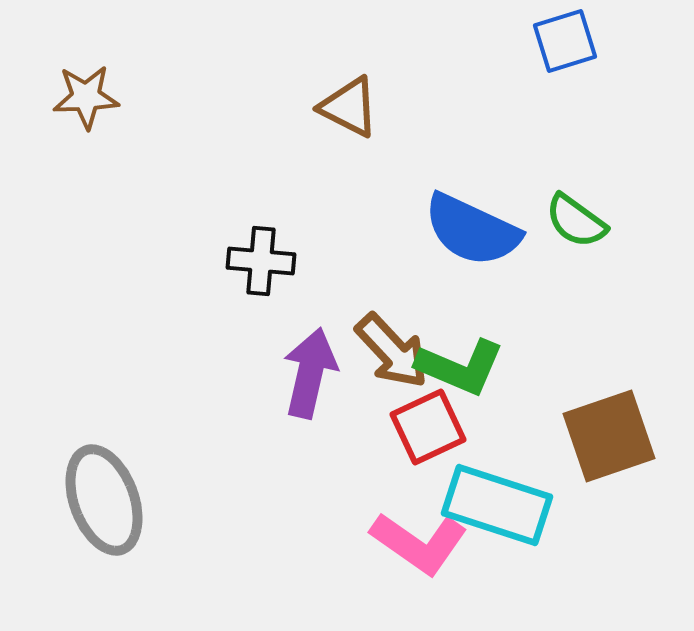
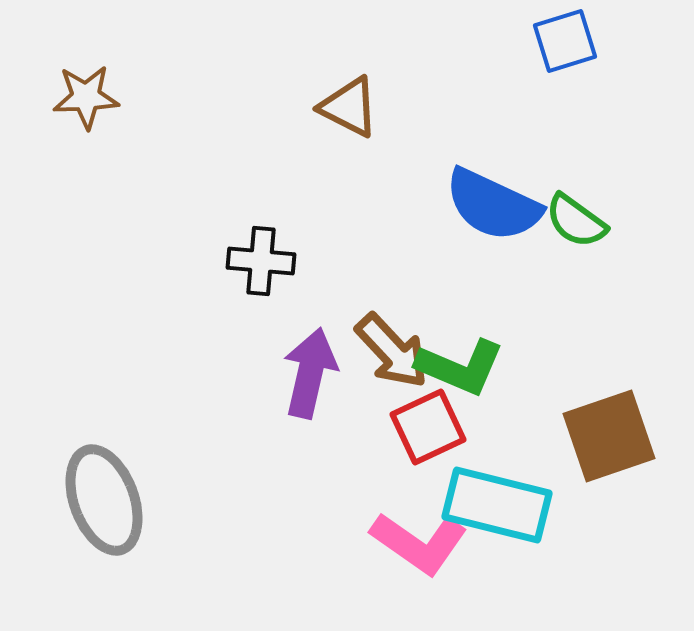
blue semicircle: moved 21 px right, 25 px up
cyan rectangle: rotated 4 degrees counterclockwise
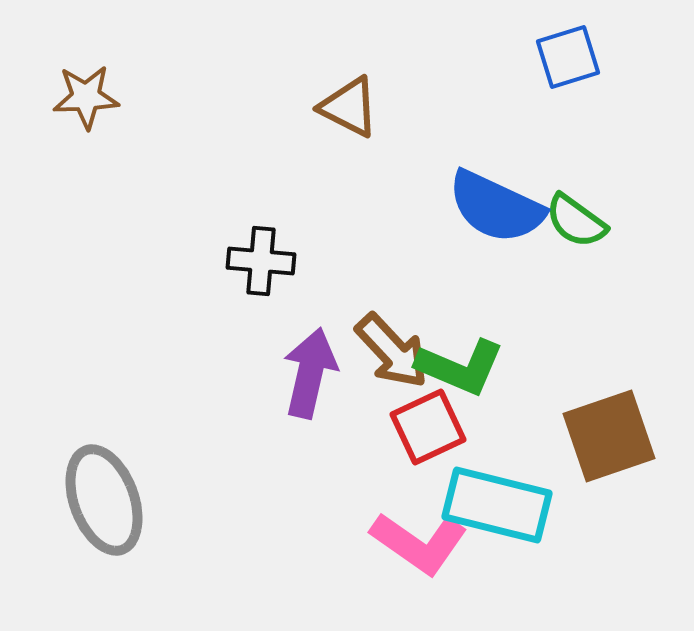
blue square: moved 3 px right, 16 px down
blue semicircle: moved 3 px right, 2 px down
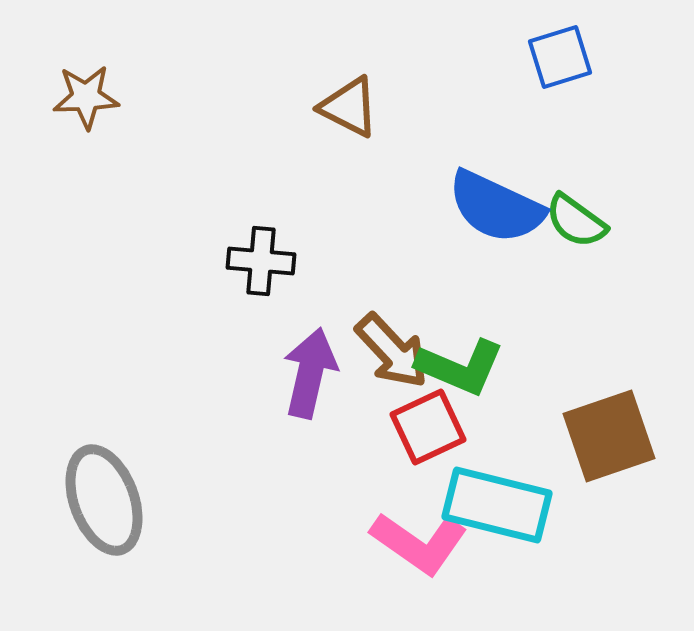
blue square: moved 8 px left
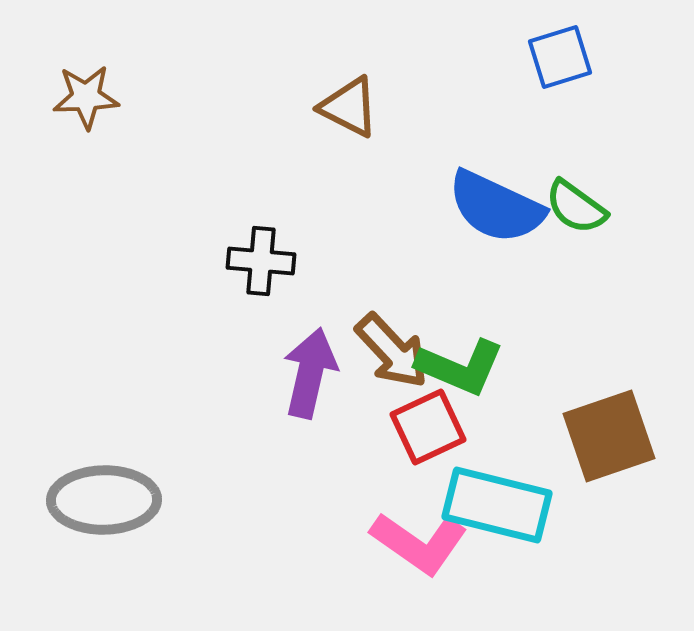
green semicircle: moved 14 px up
gray ellipse: rotated 71 degrees counterclockwise
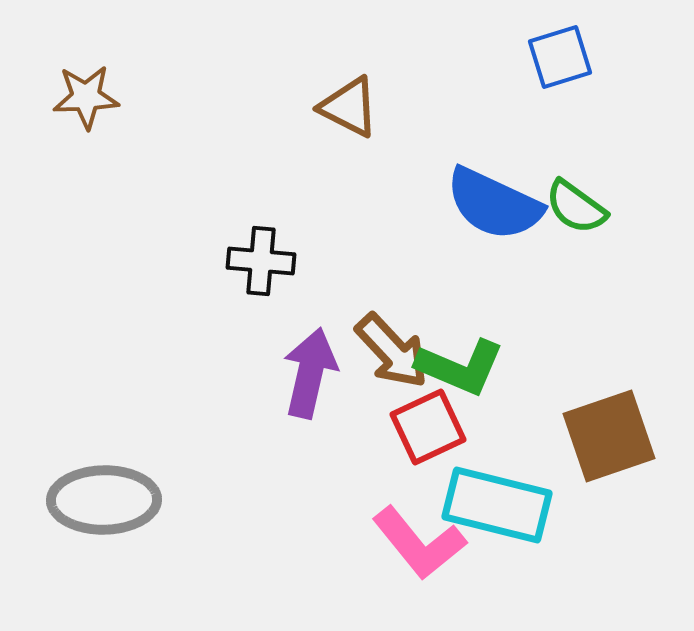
blue semicircle: moved 2 px left, 3 px up
pink L-shape: rotated 16 degrees clockwise
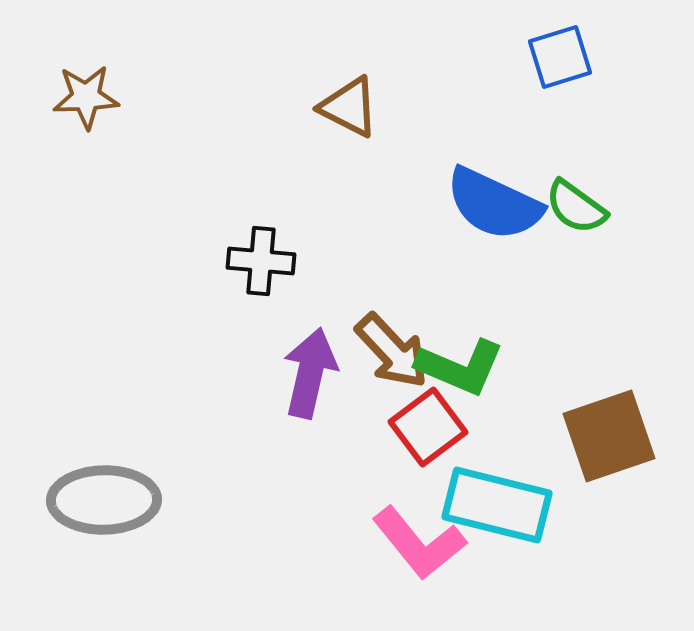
red square: rotated 12 degrees counterclockwise
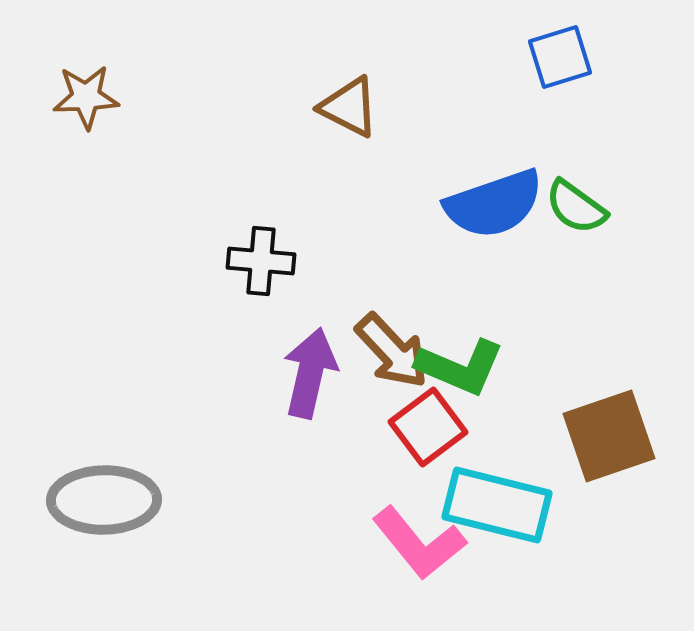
blue semicircle: rotated 44 degrees counterclockwise
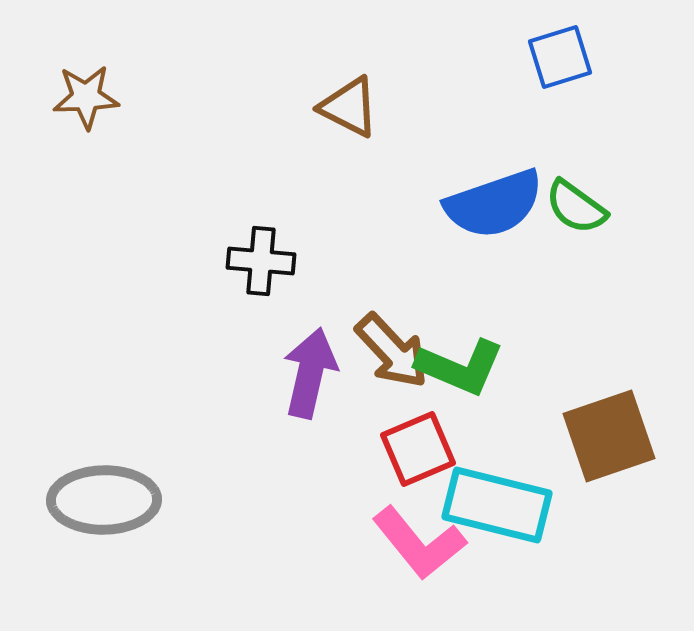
red square: moved 10 px left, 22 px down; rotated 14 degrees clockwise
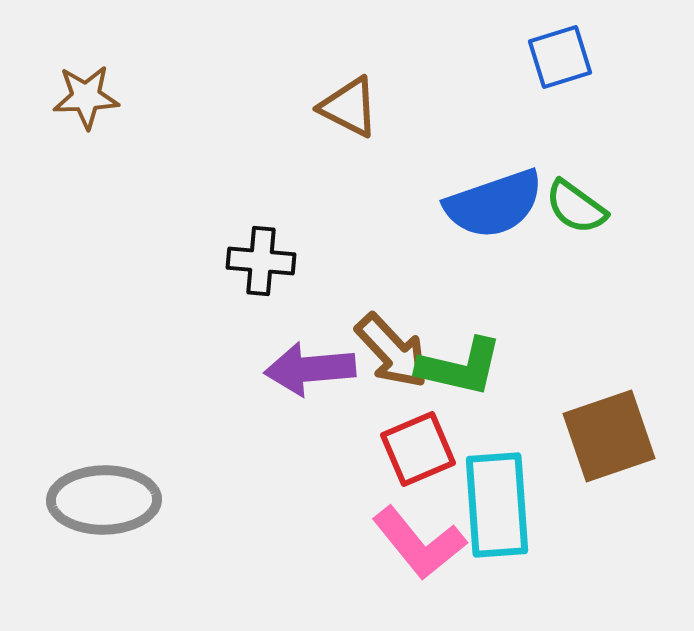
green L-shape: rotated 10 degrees counterclockwise
purple arrow: moved 4 px up; rotated 108 degrees counterclockwise
cyan rectangle: rotated 72 degrees clockwise
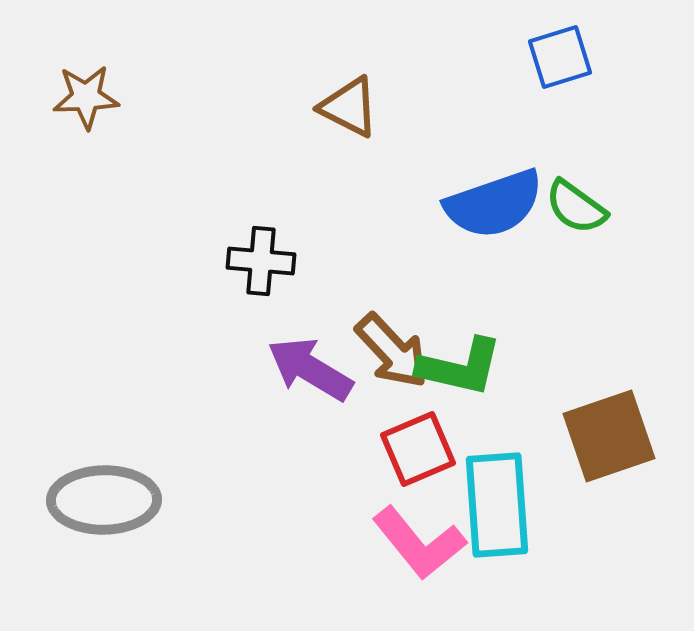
purple arrow: rotated 36 degrees clockwise
